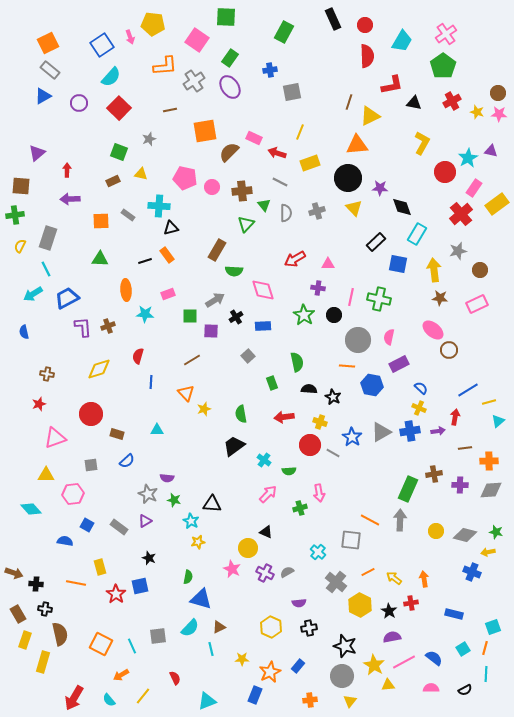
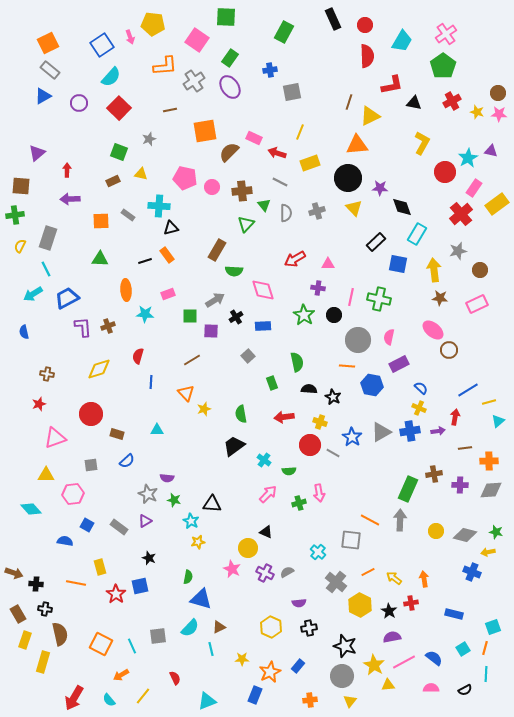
green cross at (300, 508): moved 1 px left, 5 px up
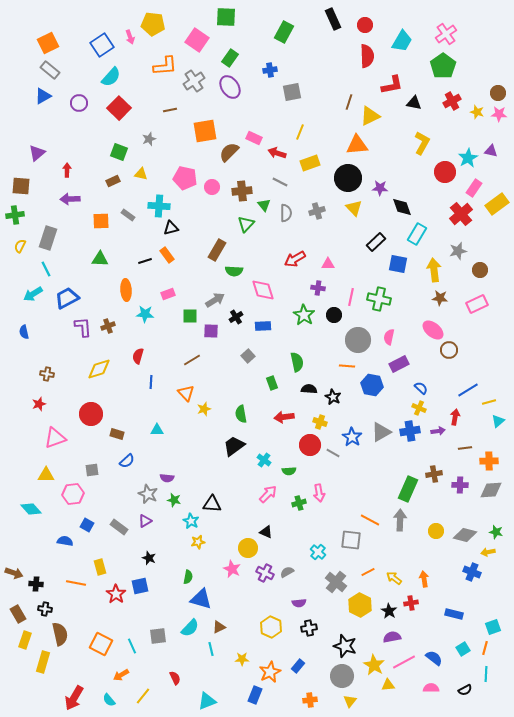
gray square at (91, 465): moved 1 px right, 5 px down
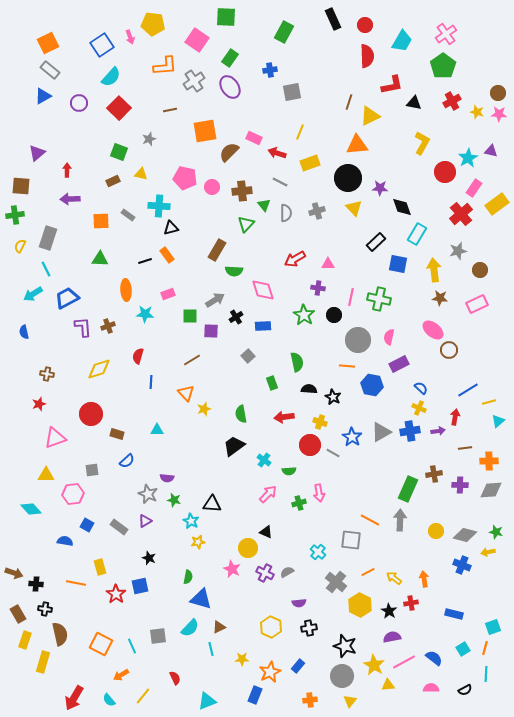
blue cross at (472, 572): moved 10 px left, 7 px up
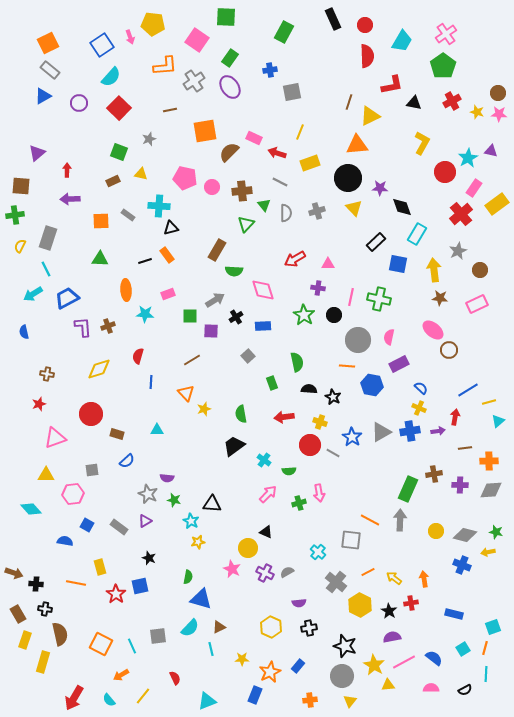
gray star at (458, 251): rotated 12 degrees counterclockwise
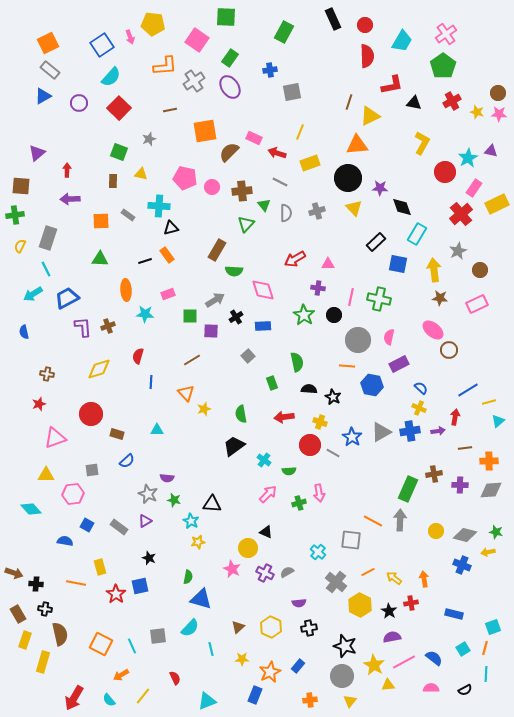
brown rectangle at (113, 181): rotated 64 degrees counterclockwise
yellow rectangle at (497, 204): rotated 10 degrees clockwise
orange line at (370, 520): moved 3 px right, 1 px down
brown triangle at (219, 627): moved 19 px right; rotated 16 degrees counterclockwise
